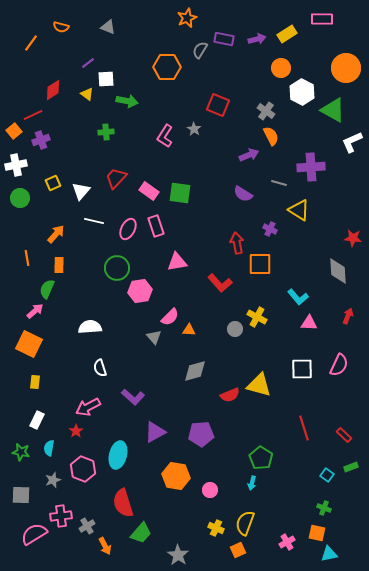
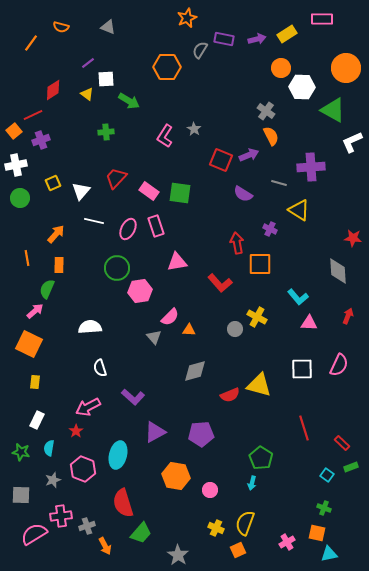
white hexagon at (302, 92): moved 5 px up; rotated 25 degrees counterclockwise
green arrow at (127, 101): moved 2 px right; rotated 20 degrees clockwise
red square at (218, 105): moved 3 px right, 55 px down
red rectangle at (344, 435): moved 2 px left, 8 px down
gray cross at (87, 526): rotated 14 degrees clockwise
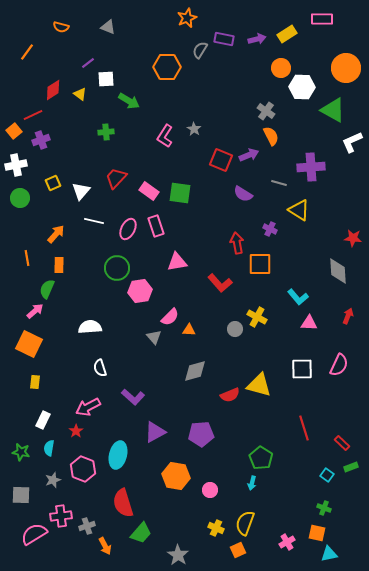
orange line at (31, 43): moved 4 px left, 9 px down
yellow triangle at (87, 94): moved 7 px left
white rectangle at (37, 420): moved 6 px right
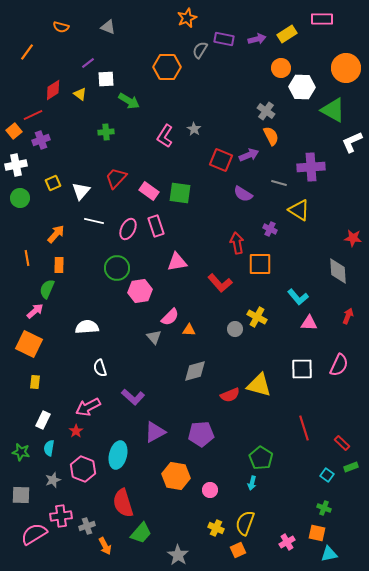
white semicircle at (90, 327): moved 3 px left
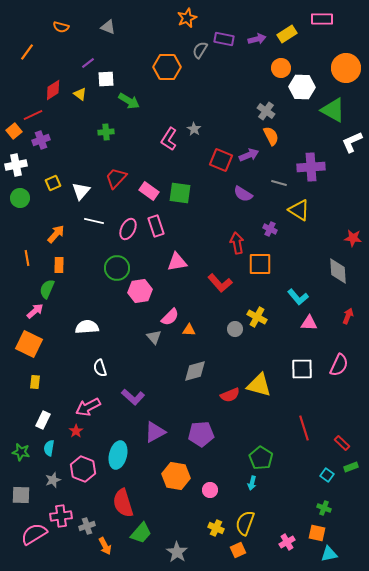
pink L-shape at (165, 136): moved 4 px right, 3 px down
gray star at (178, 555): moved 1 px left, 3 px up
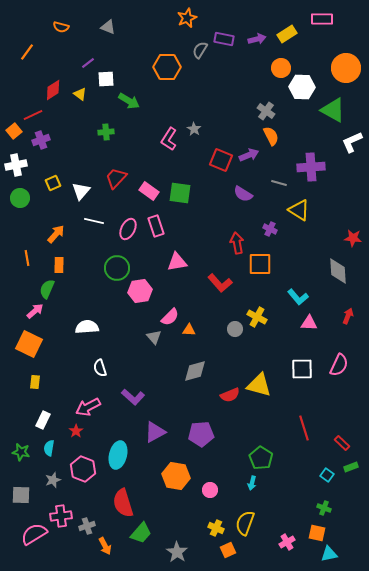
orange square at (238, 550): moved 10 px left
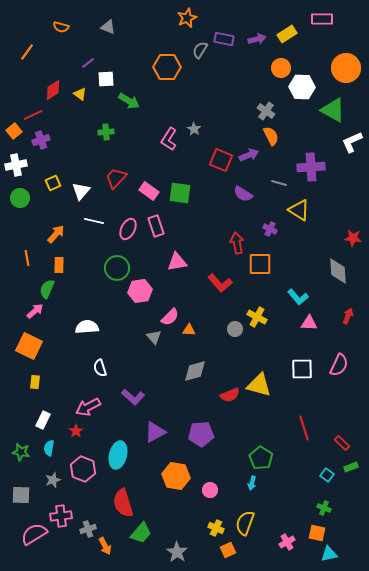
orange square at (29, 344): moved 2 px down
gray cross at (87, 526): moved 1 px right, 3 px down
